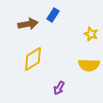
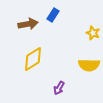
yellow star: moved 2 px right, 1 px up
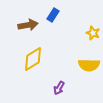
brown arrow: moved 1 px down
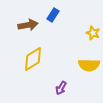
purple arrow: moved 2 px right
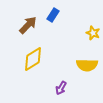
brown arrow: rotated 36 degrees counterclockwise
yellow semicircle: moved 2 px left
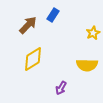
yellow star: rotated 24 degrees clockwise
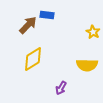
blue rectangle: moved 6 px left; rotated 64 degrees clockwise
yellow star: moved 1 px up; rotated 16 degrees counterclockwise
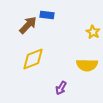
yellow diamond: rotated 10 degrees clockwise
